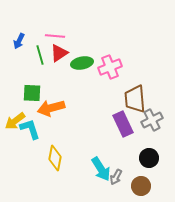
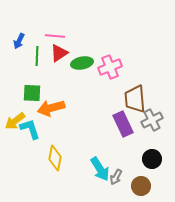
green line: moved 3 px left, 1 px down; rotated 18 degrees clockwise
black circle: moved 3 px right, 1 px down
cyan arrow: moved 1 px left
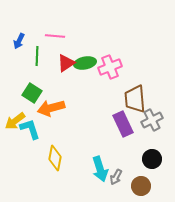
red triangle: moved 7 px right, 10 px down
green ellipse: moved 3 px right
green square: rotated 30 degrees clockwise
cyan arrow: rotated 15 degrees clockwise
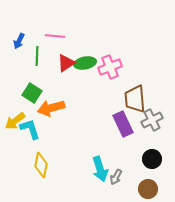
yellow diamond: moved 14 px left, 7 px down
brown circle: moved 7 px right, 3 px down
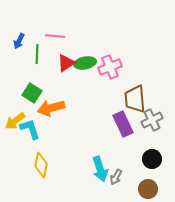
green line: moved 2 px up
